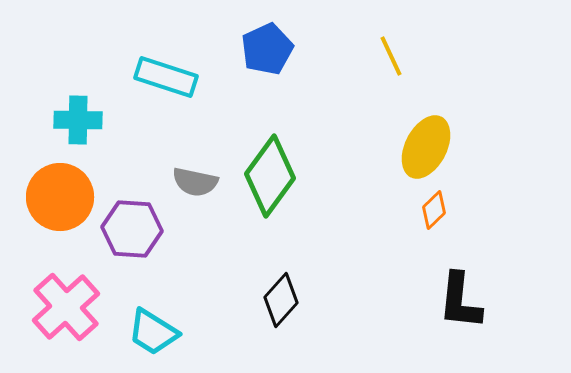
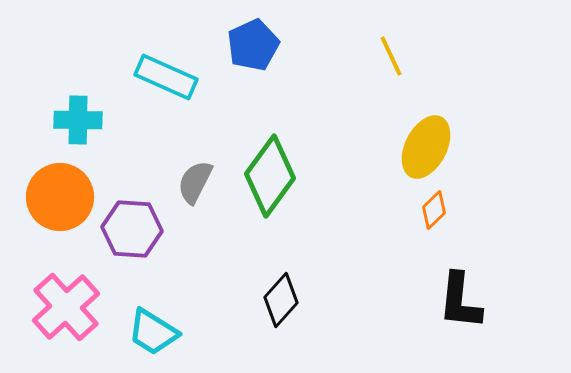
blue pentagon: moved 14 px left, 4 px up
cyan rectangle: rotated 6 degrees clockwise
gray semicircle: rotated 105 degrees clockwise
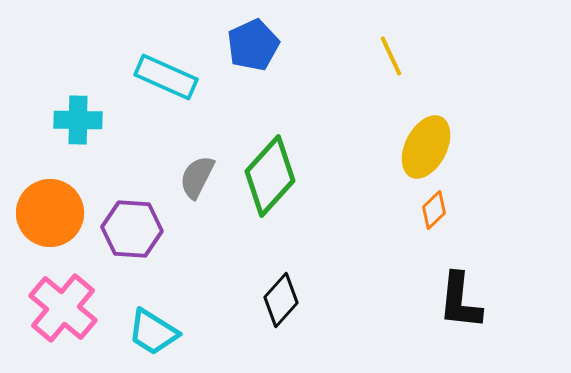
green diamond: rotated 6 degrees clockwise
gray semicircle: moved 2 px right, 5 px up
orange circle: moved 10 px left, 16 px down
pink cross: moved 3 px left, 1 px down; rotated 8 degrees counterclockwise
